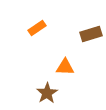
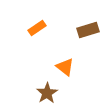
brown rectangle: moved 3 px left, 4 px up
orange triangle: rotated 36 degrees clockwise
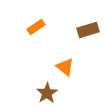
orange rectangle: moved 1 px left, 1 px up
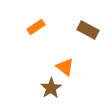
brown rectangle: rotated 45 degrees clockwise
brown star: moved 4 px right, 5 px up
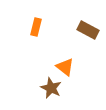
orange rectangle: rotated 42 degrees counterclockwise
brown star: rotated 15 degrees counterclockwise
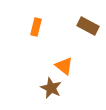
brown rectangle: moved 4 px up
orange triangle: moved 1 px left, 1 px up
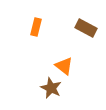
brown rectangle: moved 2 px left, 2 px down
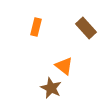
brown rectangle: rotated 20 degrees clockwise
